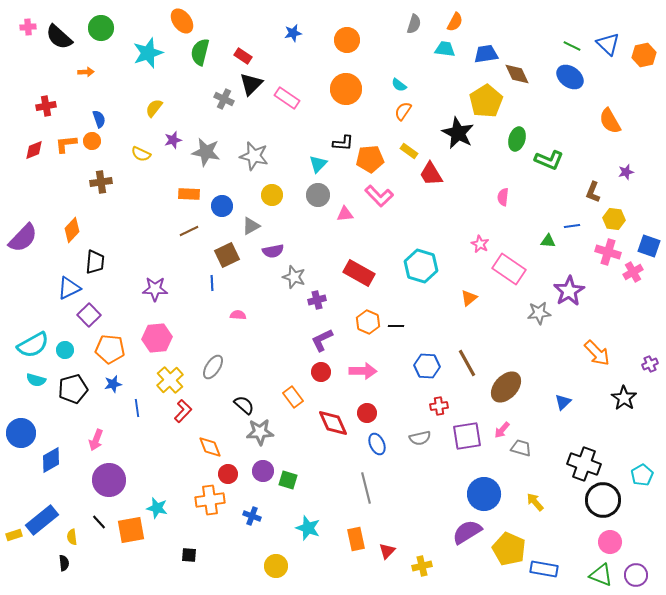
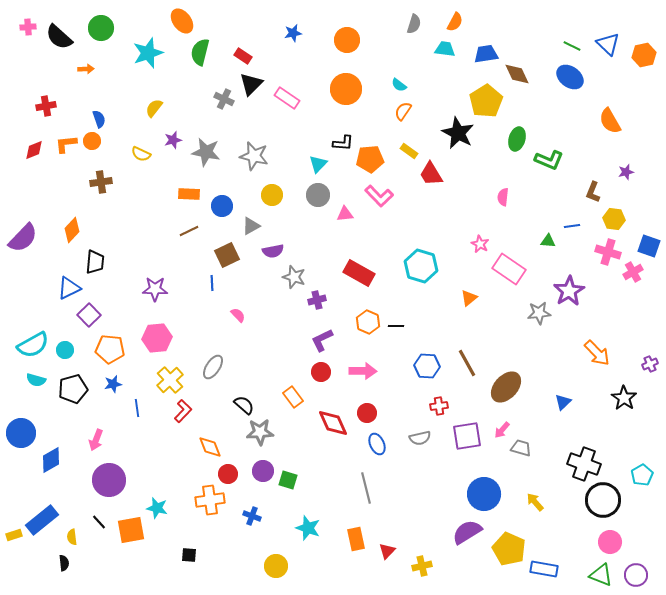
orange arrow at (86, 72): moved 3 px up
pink semicircle at (238, 315): rotated 42 degrees clockwise
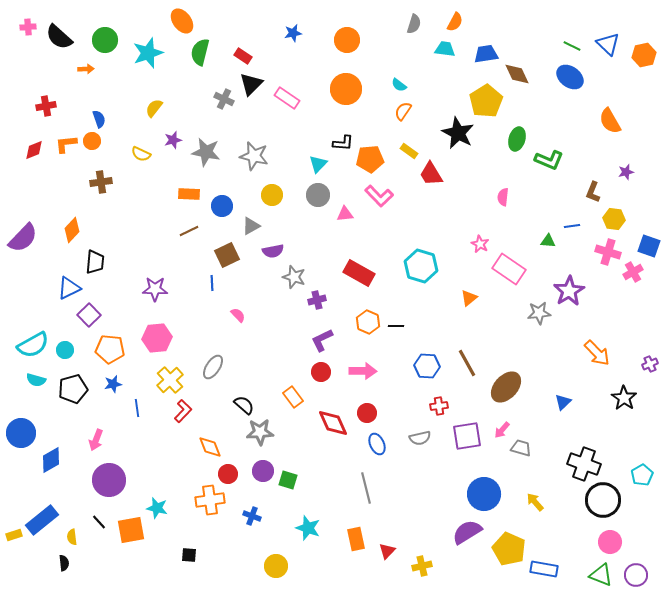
green circle at (101, 28): moved 4 px right, 12 px down
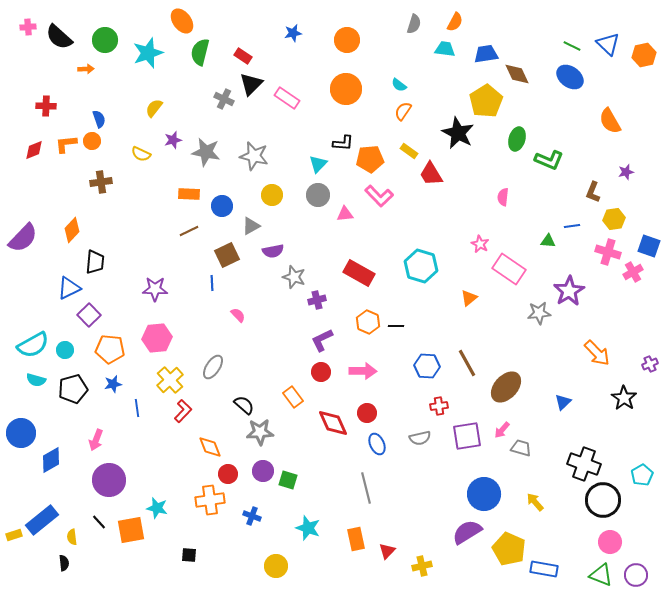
red cross at (46, 106): rotated 12 degrees clockwise
yellow hexagon at (614, 219): rotated 15 degrees counterclockwise
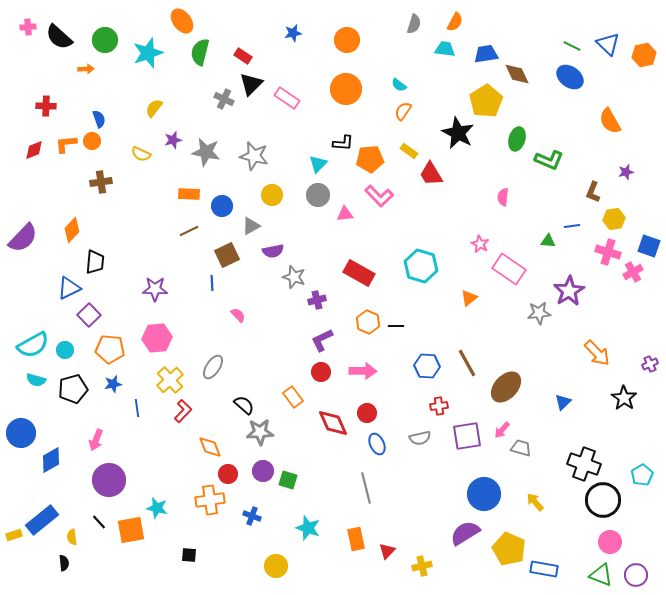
purple semicircle at (467, 532): moved 2 px left, 1 px down
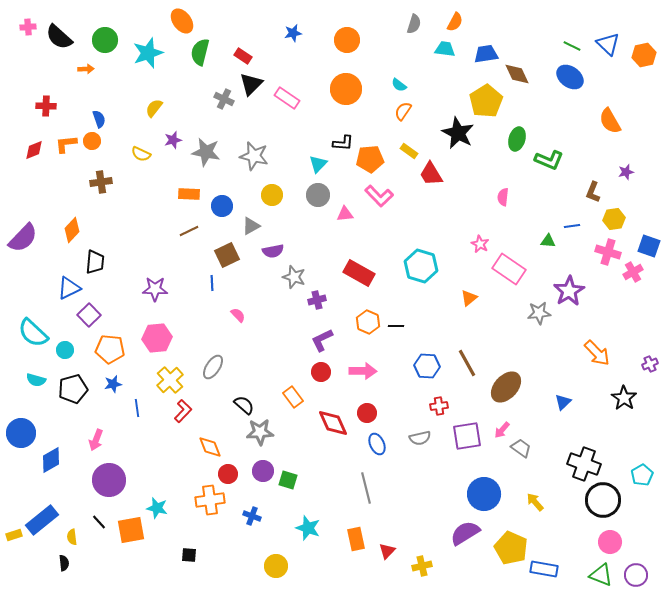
cyan semicircle at (33, 345): moved 12 px up; rotated 72 degrees clockwise
gray trapezoid at (521, 448): rotated 20 degrees clockwise
yellow pentagon at (509, 549): moved 2 px right, 1 px up
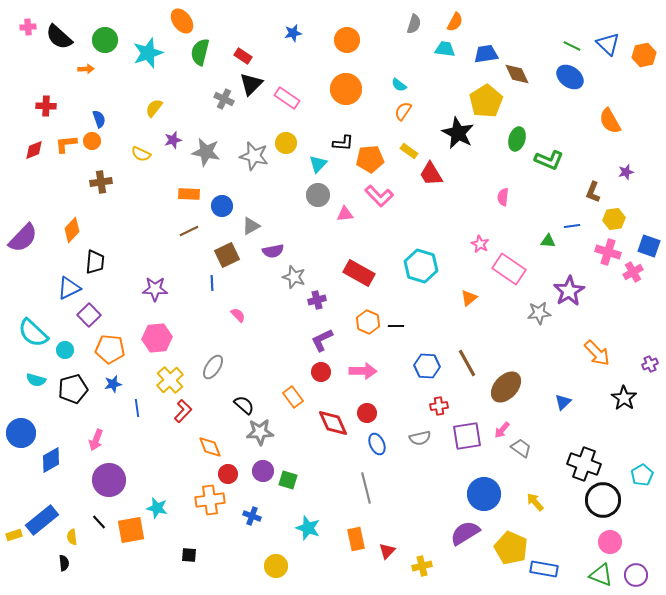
yellow circle at (272, 195): moved 14 px right, 52 px up
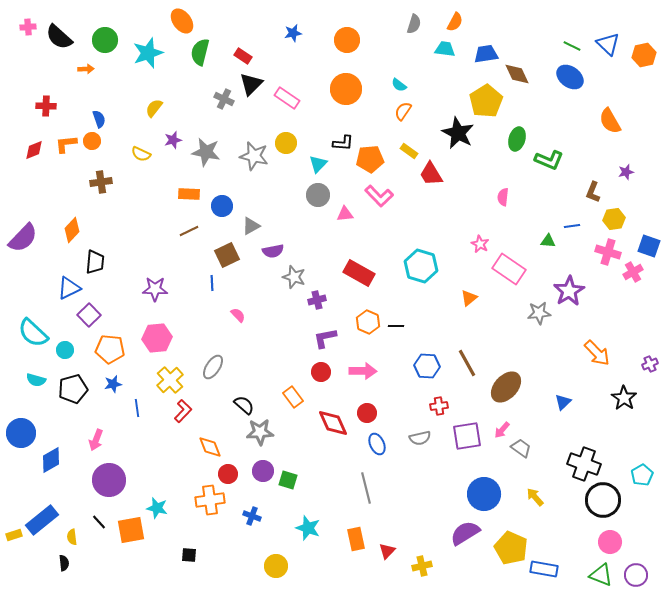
purple L-shape at (322, 340): moved 3 px right, 2 px up; rotated 15 degrees clockwise
yellow arrow at (535, 502): moved 5 px up
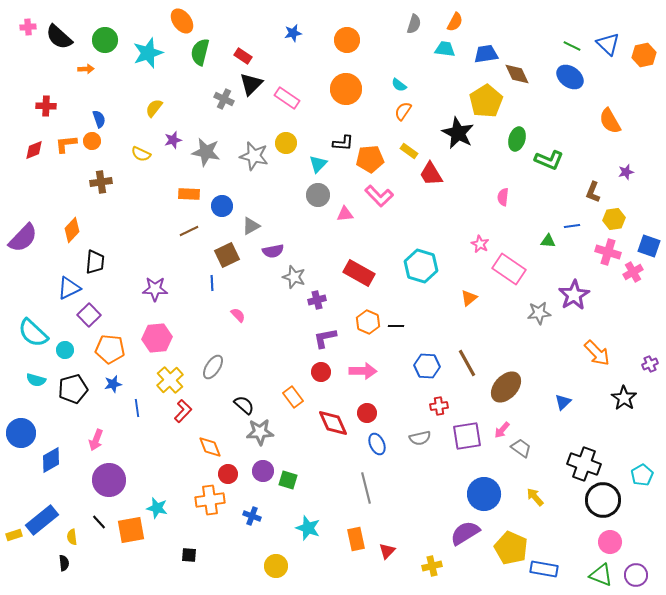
purple star at (569, 291): moved 5 px right, 4 px down
yellow cross at (422, 566): moved 10 px right
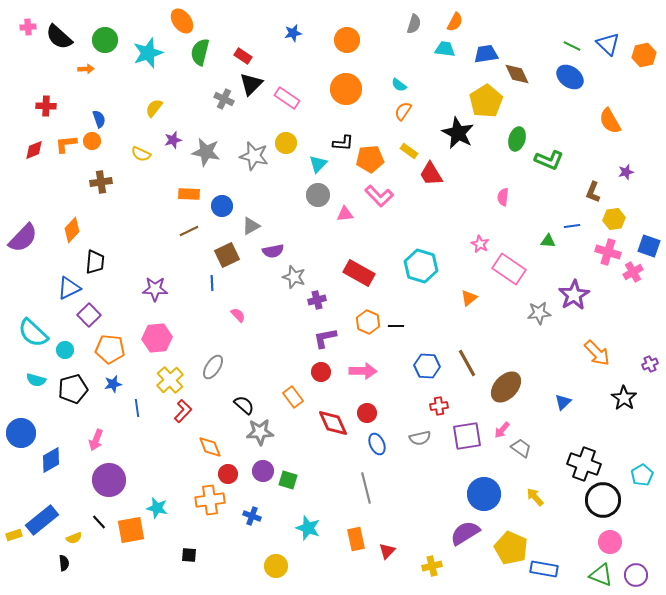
yellow semicircle at (72, 537): moved 2 px right, 1 px down; rotated 105 degrees counterclockwise
